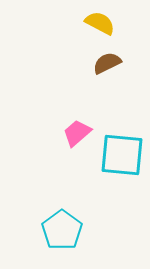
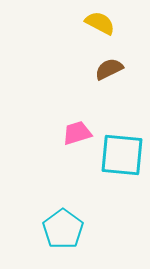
brown semicircle: moved 2 px right, 6 px down
pink trapezoid: rotated 24 degrees clockwise
cyan pentagon: moved 1 px right, 1 px up
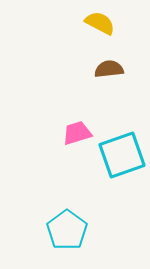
brown semicircle: rotated 20 degrees clockwise
cyan square: rotated 24 degrees counterclockwise
cyan pentagon: moved 4 px right, 1 px down
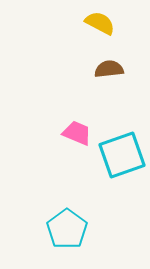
pink trapezoid: rotated 40 degrees clockwise
cyan pentagon: moved 1 px up
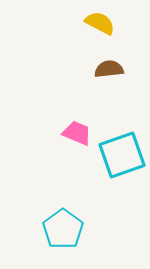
cyan pentagon: moved 4 px left
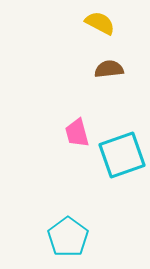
pink trapezoid: rotated 128 degrees counterclockwise
cyan pentagon: moved 5 px right, 8 px down
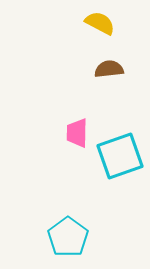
pink trapezoid: rotated 16 degrees clockwise
cyan square: moved 2 px left, 1 px down
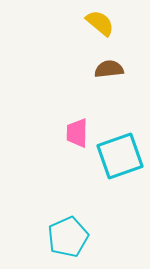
yellow semicircle: rotated 12 degrees clockwise
cyan pentagon: rotated 12 degrees clockwise
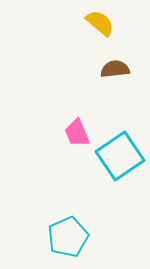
brown semicircle: moved 6 px right
pink trapezoid: rotated 24 degrees counterclockwise
cyan square: rotated 15 degrees counterclockwise
